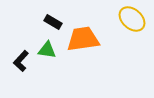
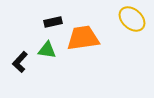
black rectangle: rotated 42 degrees counterclockwise
orange trapezoid: moved 1 px up
black L-shape: moved 1 px left, 1 px down
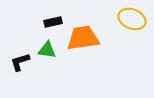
yellow ellipse: rotated 20 degrees counterclockwise
black L-shape: rotated 30 degrees clockwise
